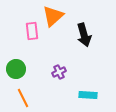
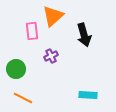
purple cross: moved 8 px left, 16 px up
orange line: rotated 36 degrees counterclockwise
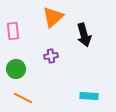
orange triangle: moved 1 px down
pink rectangle: moved 19 px left
purple cross: rotated 16 degrees clockwise
cyan rectangle: moved 1 px right, 1 px down
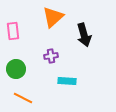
cyan rectangle: moved 22 px left, 15 px up
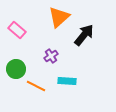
orange triangle: moved 6 px right
pink rectangle: moved 4 px right, 1 px up; rotated 42 degrees counterclockwise
black arrow: rotated 125 degrees counterclockwise
purple cross: rotated 24 degrees counterclockwise
orange line: moved 13 px right, 12 px up
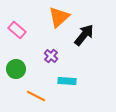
purple cross: rotated 16 degrees counterclockwise
orange line: moved 10 px down
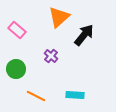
cyan rectangle: moved 8 px right, 14 px down
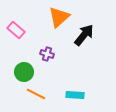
pink rectangle: moved 1 px left
purple cross: moved 4 px left, 2 px up; rotated 24 degrees counterclockwise
green circle: moved 8 px right, 3 px down
orange line: moved 2 px up
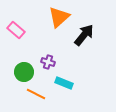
purple cross: moved 1 px right, 8 px down
cyan rectangle: moved 11 px left, 12 px up; rotated 18 degrees clockwise
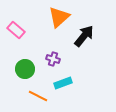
black arrow: moved 1 px down
purple cross: moved 5 px right, 3 px up
green circle: moved 1 px right, 3 px up
cyan rectangle: moved 1 px left; rotated 42 degrees counterclockwise
orange line: moved 2 px right, 2 px down
